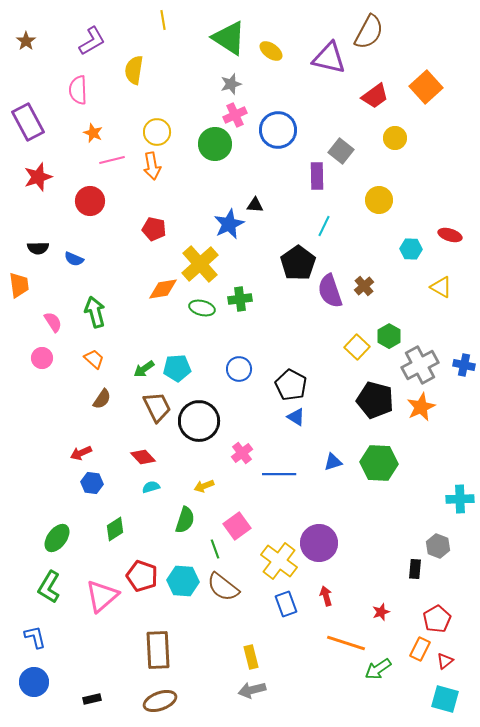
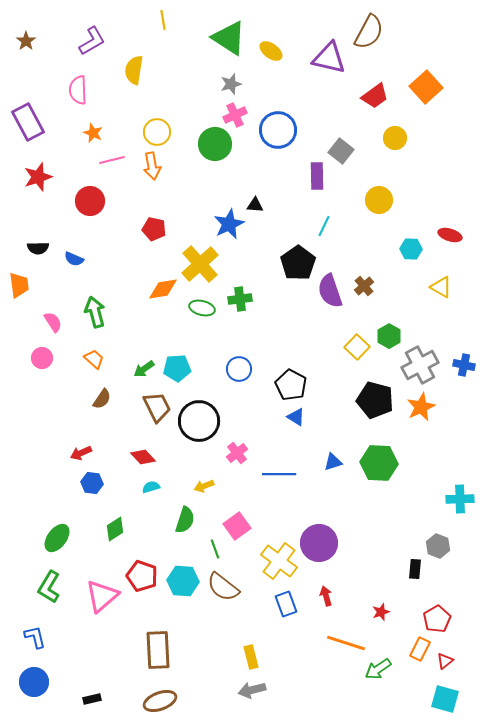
pink cross at (242, 453): moved 5 px left
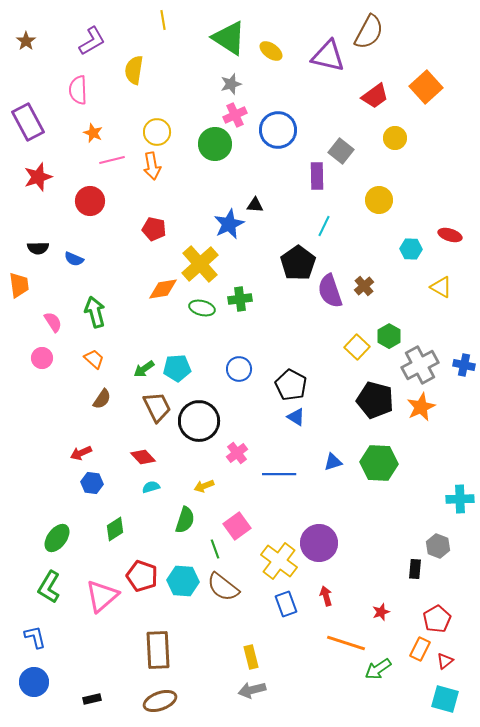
purple triangle at (329, 58): moved 1 px left, 2 px up
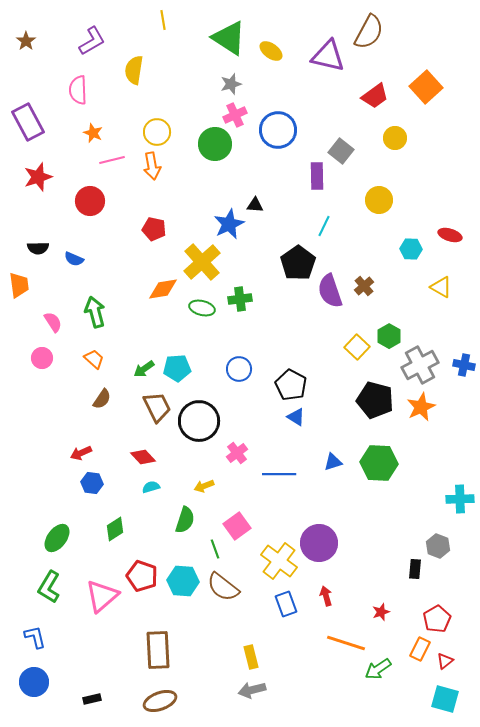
yellow cross at (200, 264): moved 2 px right, 2 px up
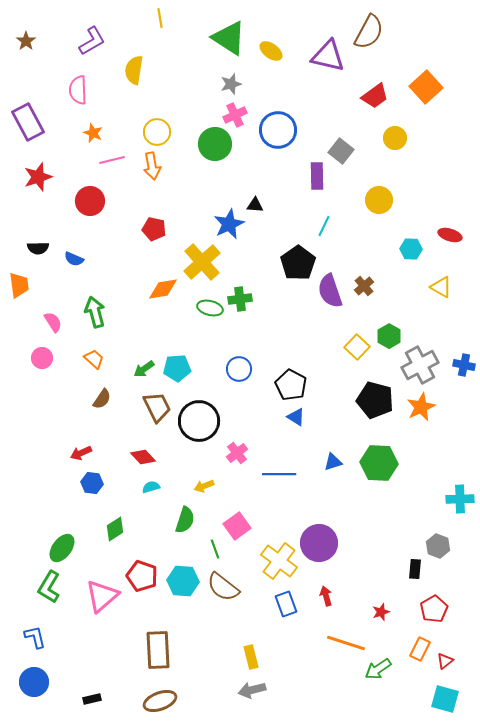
yellow line at (163, 20): moved 3 px left, 2 px up
green ellipse at (202, 308): moved 8 px right
green ellipse at (57, 538): moved 5 px right, 10 px down
red pentagon at (437, 619): moved 3 px left, 10 px up
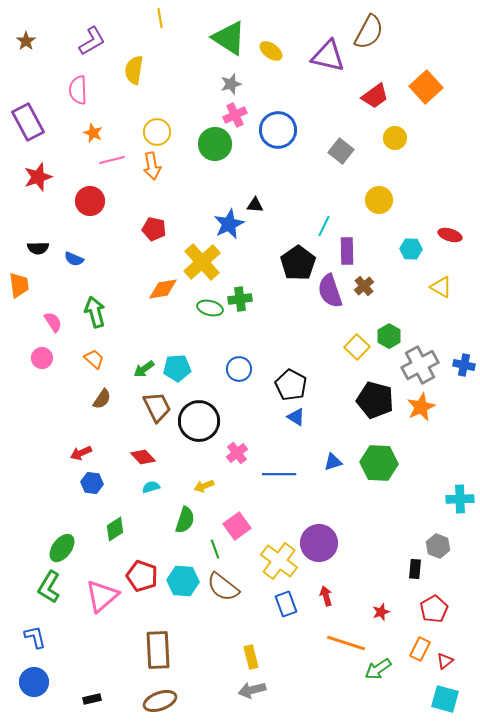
purple rectangle at (317, 176): moved 30 px right, 75 px down
